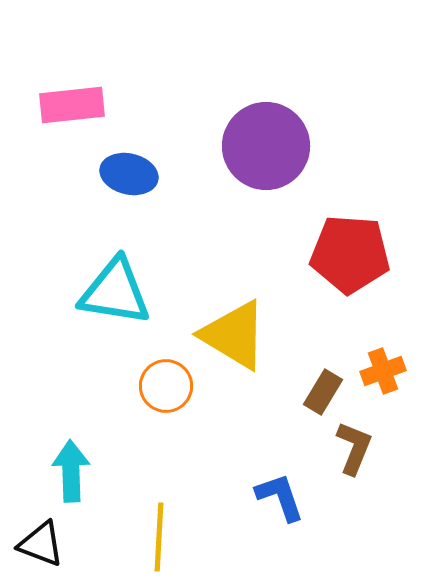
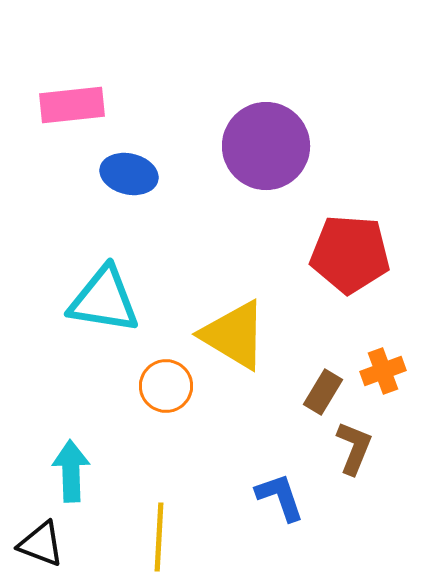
cyan triangle: moved 11 px left, 8 px down
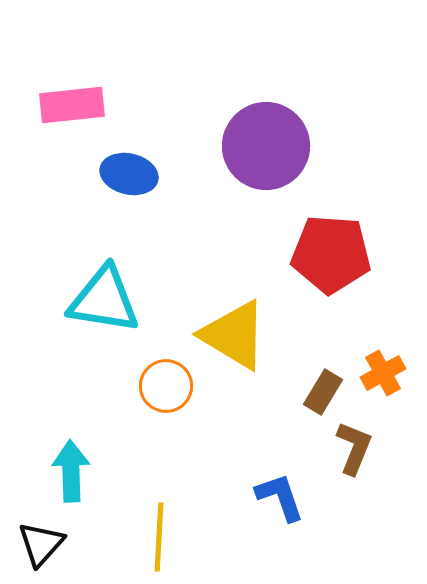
red pentagon: moved 19 px left
orange cross: moved 2 px down; rotated 9 degrees counterclockwise
black triangle: rotated 51 degrees clockwise
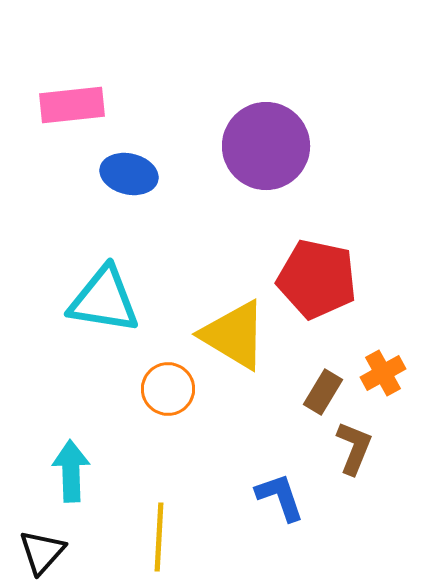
red pentagon: moved 14 px left, 25 px down; rotated 8 degrees clockwise
orange circle: moved 2 px right, 3 px down
black triangle: moved 1 px right, 8 px down
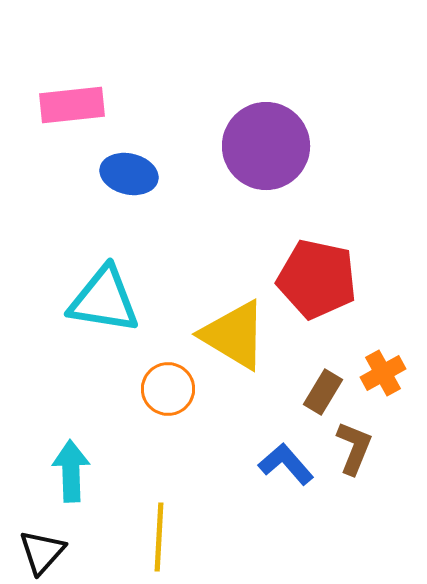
blue L-shape: moved 6 px right, 33 px up; rotated 22 degrees counterclockwise
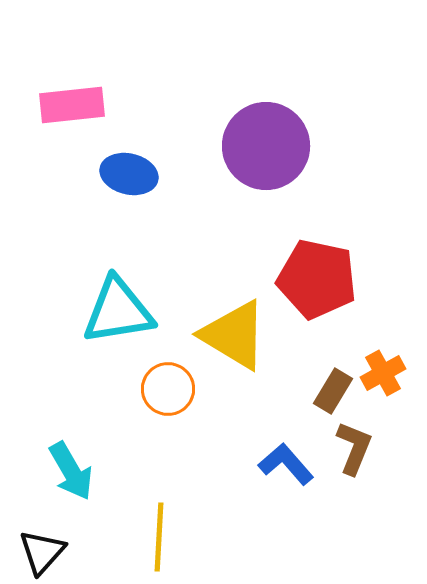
cyan triangle: moved 14 px right, 11 px down; rotated 18 degrees counterclockwise
brown rectangle: moved 10 px right, 1 px up
cyan arrow: rotated 152 degrees clockwise
